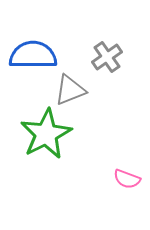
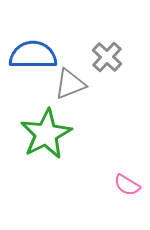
gray cross: rotated 12 degrees counterclockwise
gray triangle: moved 6 px up
pink semicircle: moved 6 px down; rotated 12 degrees clockwise
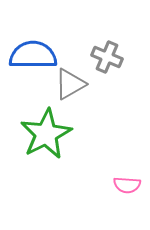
gray cross: rotated 20 degrees counterclockwise
gray triangle: rotated 8 degrees counterclockwise
pink semicircle: rotated 28 degrees counterclockwise
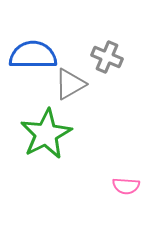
pink semicircle: moved 1 px left, 1 px down
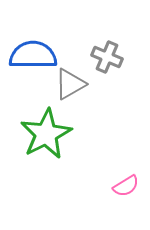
pink semicircle: rotated 36 degrees counterclockwise
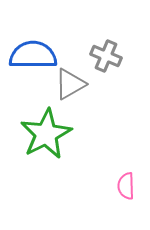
gray cross: moved 1 px left, 1 px up
pink semicircle: rotated 120 degrees clockwise
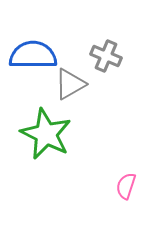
green star: rotated 18 degrees counterclockwise
pink semicircle: rotated 20 degrees clockwise
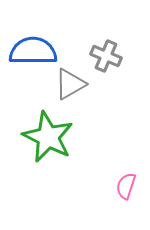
blue semicircle: moved 4 px up
green star: moved 2 px right, 3 px down
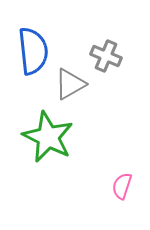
blue semicircle: rotated 84 degrees clockwise
pink semicircle: moved 4 px left
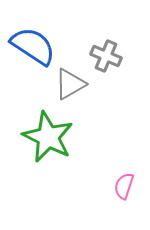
blue semicircle: moved 5 px up; rotated 51 degrees counterclockwise
pink semicircle: moved 2 px right
